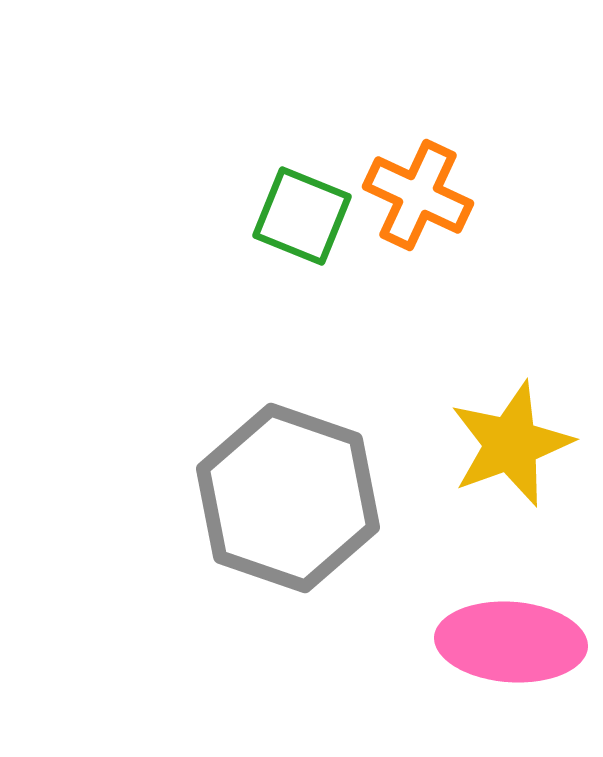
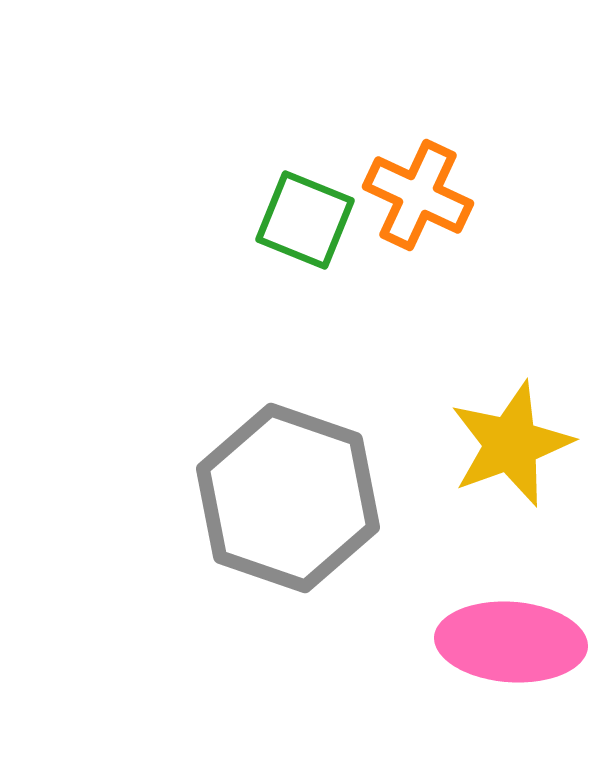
green square: moved 3 px right, 4 px down
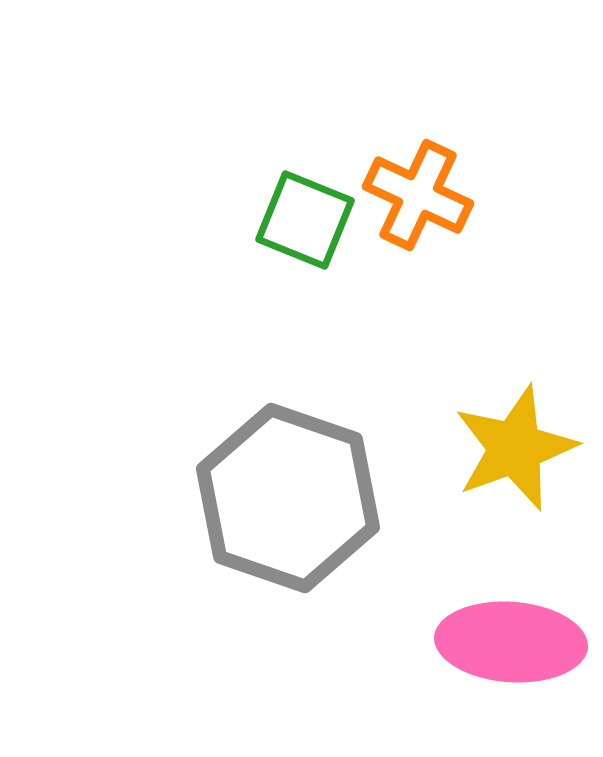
yellow star: moved 4 px right, 4 px down
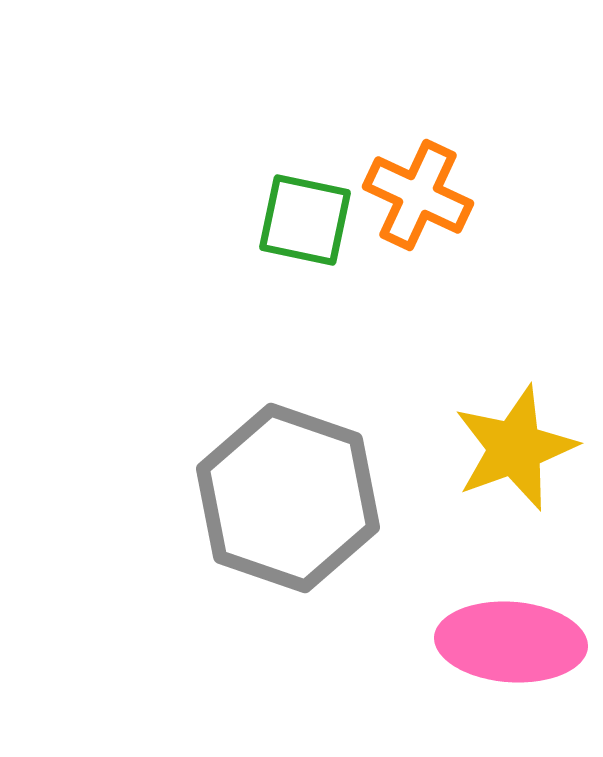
green square: rotated 10 degrees counterclockwise
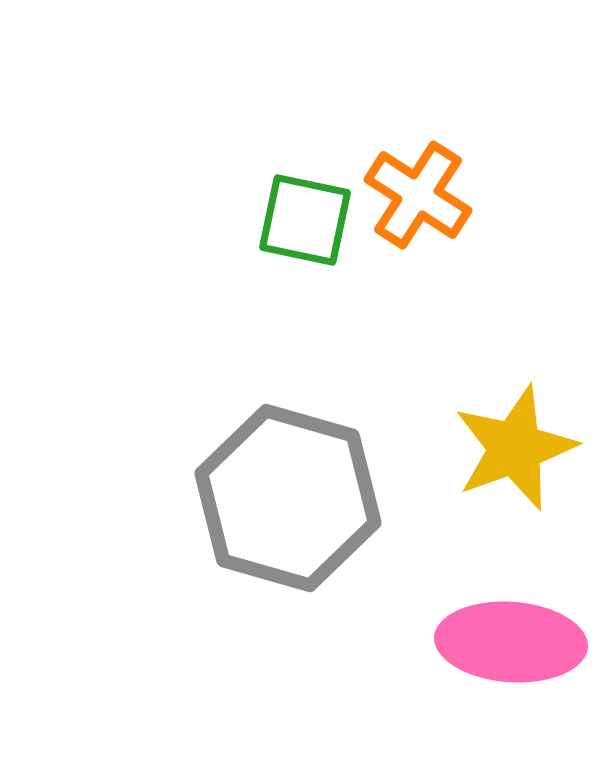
orange cross: rotated 8 degrees clockwise
gray hexagon: rotated 3 degrees counterclockwise
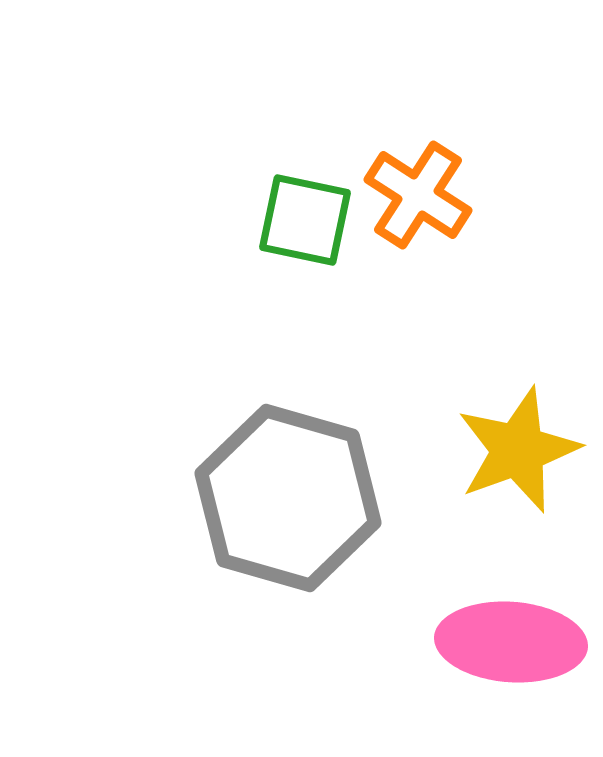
yellow star: moved 3 px right, 2 px down
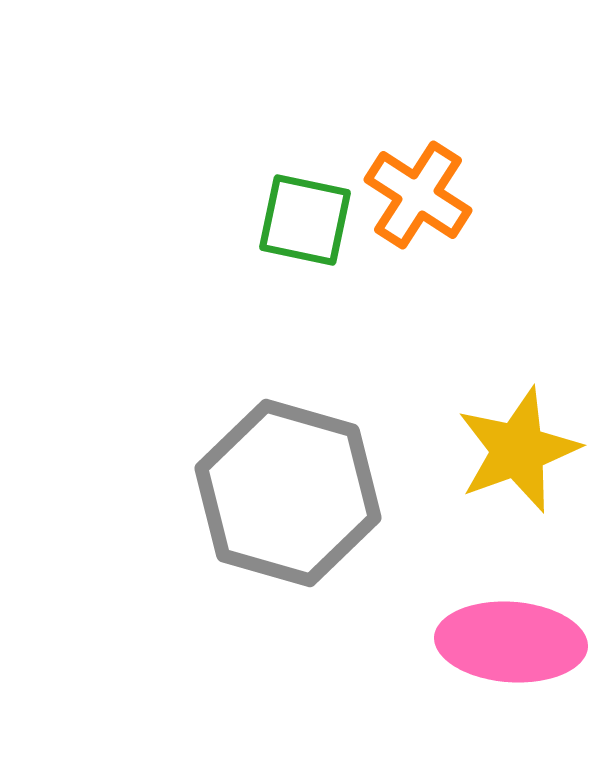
gray hexagon: moved 5 px up
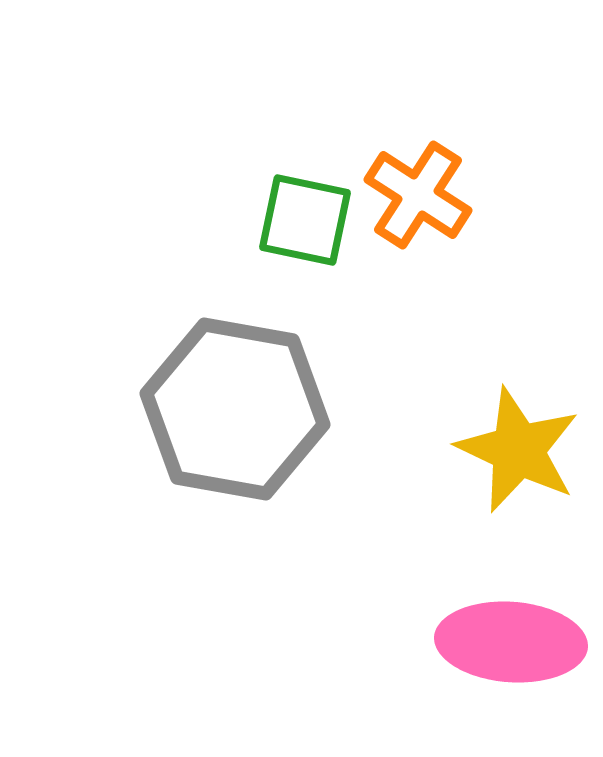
yellow star: rotated 27 degrees counterclockwise
gray hexagon: moved 53 px left, 84 px up; rotated 6 degrees counterclockwise
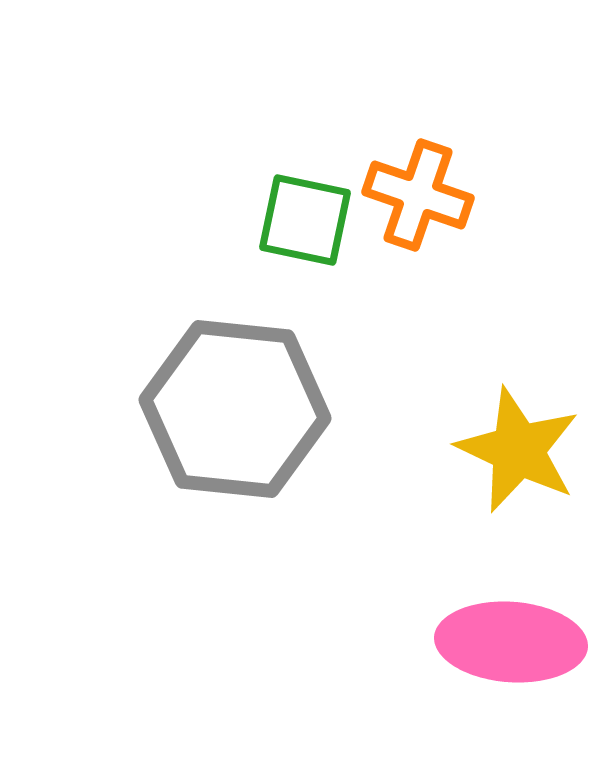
orange cross: rotated 14 degrees counterclockwise
gray hexagon: rotated 4 degrees counterclockwise
